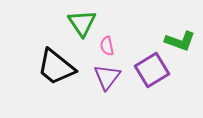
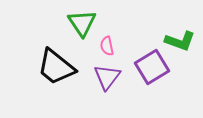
purple square: moved 3 px up
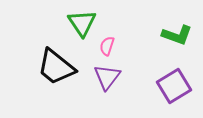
green L-shape: moved 3 px left, 6 px up
pink semicircle: rotated 30 degrees clockwise
purple square: moved 22 px right, 19 px down
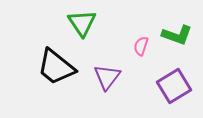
pink semicircle: moved 34 px right
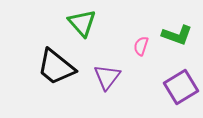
green triangle: rotated 8 degrees counterclockwise
purple square: moved 7 px right, 1 px down
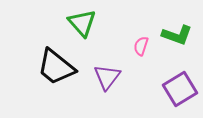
purple square: moved 1 px left, 2 px down
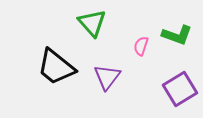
green triangle: moved 10 px right
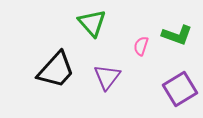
black trapezoid: moved 3 px down; rotated 87 degrees counterclockwise
